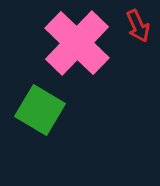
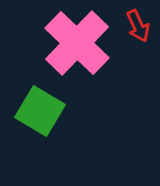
green square: moved 1 px down
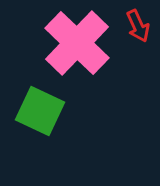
green square: rotated 6 degrees counterclockwise
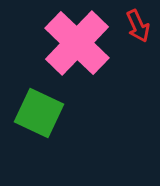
green square: moved 1 px left, 2 px down
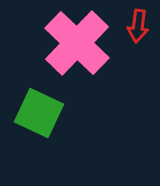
red arrow: rotated 32 degrees clockwise
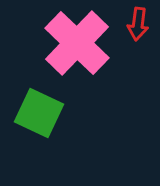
red arrow: moved 2 px up
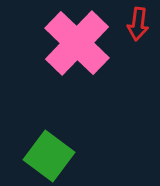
green square: moved 10 px right, 43 px down; rotated 12 degrees clockwise
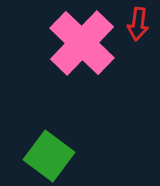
pink cross: moved 5 px right
